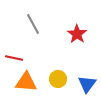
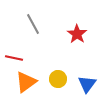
orange triangle: rotated 40 degrees counterclockwise
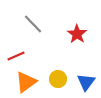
gray line: rotated 15 degrees counterclockwise
red line: moved 2 px right, 2 px up; rotated 36 degrees counterclockwise
blue triangle: moved 1 px left, 2 px up
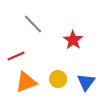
red star: moved 4 px left, 6 px down
orange triangle: rotated 15 degrees clockwise
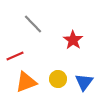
red line: moved 1 px left
blue triangle: moved 2 px left
